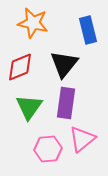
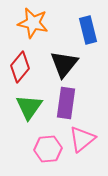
red diamond: rotated 28 degrees counterclockwise
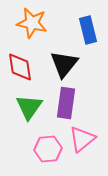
orange star: moved 1 px left
red diamond: rotated 48 degrees counterclockwise
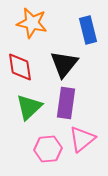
green triangle: rotated 12 degrees clockwise
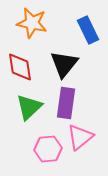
blue rectangle: rotated 12 degrees counterclockwise
pink triangle: moved 2 px left, 2 px up
